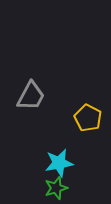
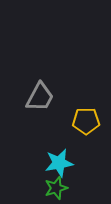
gray trapezoid: moved 9 px right, 1 px down
yellow pentagon: moved 2 px left, 3 px down; rotated 28 degrees counterclockwise
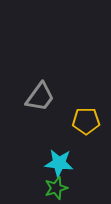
gray trapezoid: rotated 8 degrees clockwise
cyan star: rotated 16 degrees clockwise
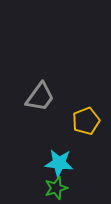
yellow pentagon: rotated 20 degrees counterclockwise
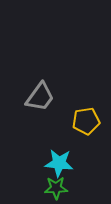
yellow pentagon: rotated 12 degrees clockwise
green star: rotated 15 degrees clockwise
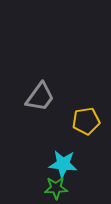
cyan star: moved 4 px right, 1 px down
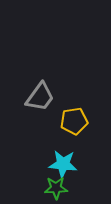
yellow pentagon: moved 12 px left
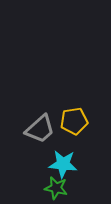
gray trapezoid: moved 32 px down; rotated 12 degrees clockwise
green star: rotated 15 degrees clockwise
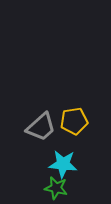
gray trapezoid: moved 1 px right, 2 px up
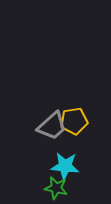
gray trapezoid: moved 11 px right, 1 px up
cyan star: moved 2 px right, 2 px down
